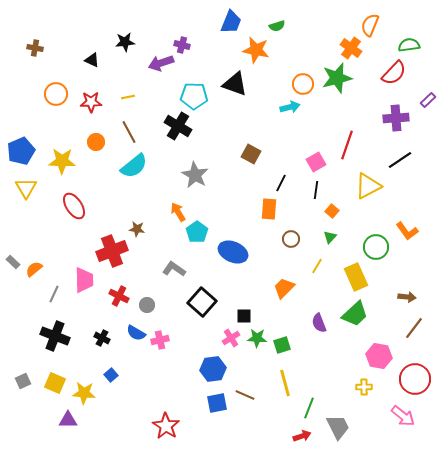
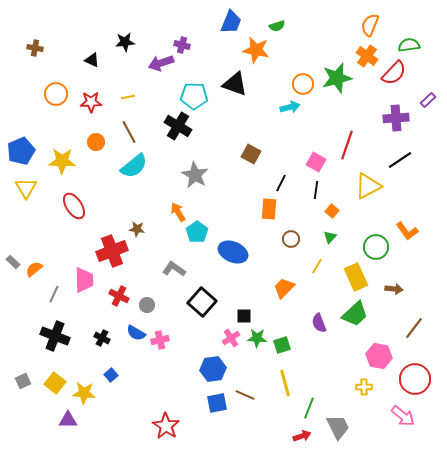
orange cross at (351, 48): moved 16 px right, 8 px down
pink square at (316, 162): rotated 30 degrees counterclockwise
brown arrow at (407, 297): moved 13 px left, 8 px up
yellow square at (55, 383): rotated 15 degrees clockwise
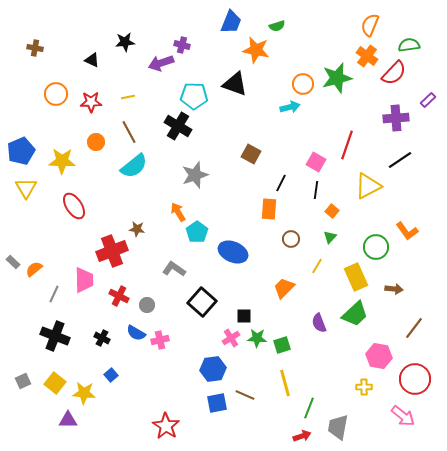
gray star at (195, 175): rotated 24 degrees clockwise
gray trapezoid at (338, 427): rotated 144 degrees counterclockwise
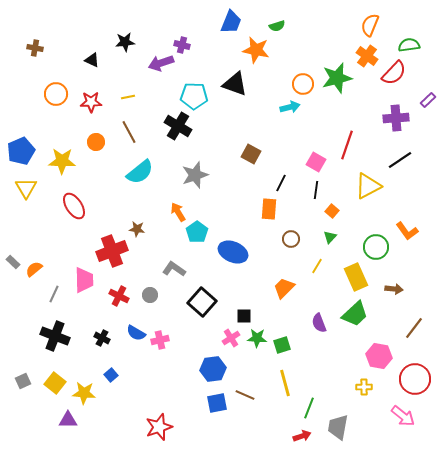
cyan semicircle at (134, 166): moved 6 px right, 6 px down
gray circle at (147, 305): moved 3 px right, 10 px up
red star at (166, 426): moved 7 px left, 1 px down; rotated 20 degrees clockwise
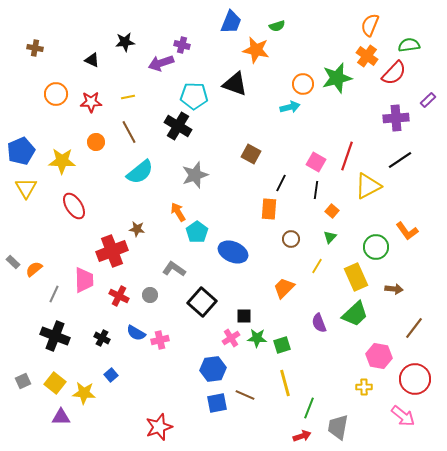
red line at (347, 145): moved 11 px down
purple triangle at (68, 420): moved 7 px left, 3 px up
